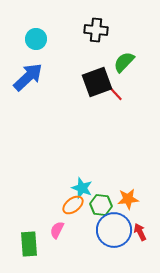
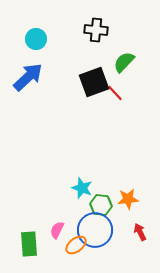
black square: moved 3 px left
orange ellipse: moved 3 px right, 40 px down
blue circle: moved 19 px left
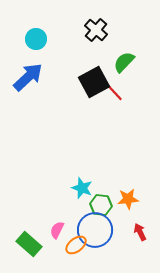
black cross: rotated 35 degrees clockwise
black square: rotated 8 degrees counterclockwise
green rectangle: rotated 45 degrees counterclockwise
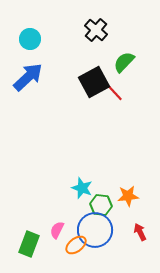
cyan circle: moved 6 px left
orange star: moved 3 px up
green rectangle: rotated 70 degrees clockwise
